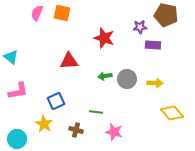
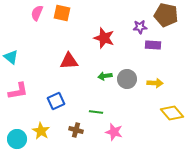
yellow star: moved 3 px left, 7 px down
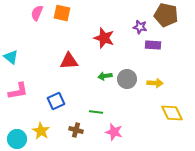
purple star: rotated 16 degrees clockwise
yellow diamond: rotated 15 degrees clockwise
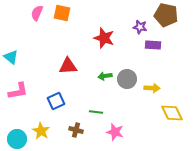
red triangle: moved 1 px left, 5 px down
yellow arrow: moved 3 px left, 5 px down
pink star: moved 1 px right
